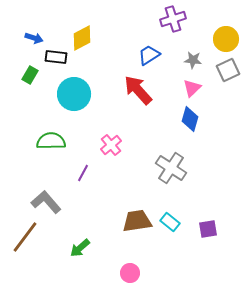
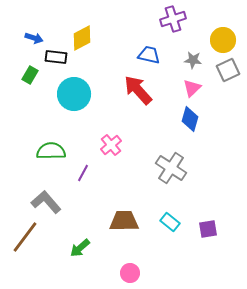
yellow circle: moved 3 px left, 1 px down
blue trapezoid: rotated 45 degrees clockwise
green semicircle: moved 10 px down
brown trapezoid: moved 13 px left; rotated 8 degrees clockwise
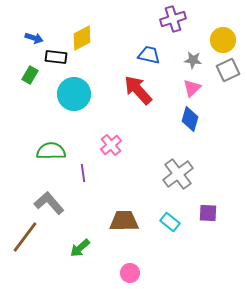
gray cross: moved 7 px right, 6 px down; rotated 20 degrees clockwise
purple line: rotated 36 degrees counterclockwise
gray L-shape: moved 3 px right, 1 px down
purple square: moved 16 px up; rotated 12 degrees clockwise
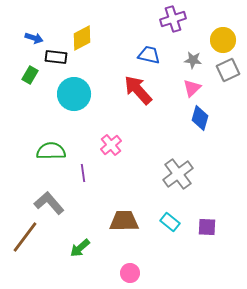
blue diamond: moved 10 px right, 1 px up
purple square: moved 1 px left, 14 px down
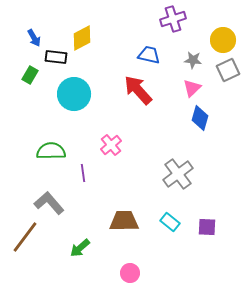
blue arrow: rotated 42 degrees clockwise
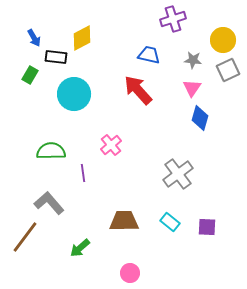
pink triangle: rotated 12 degrees counterclockwise
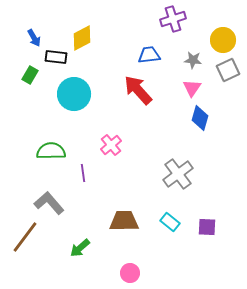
blue trapezoid: rotated 20 degrees counterclockwise
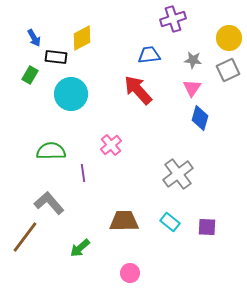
yellow circle: moved 6 px right, 2 px up
cyan circle: moved 3 px left
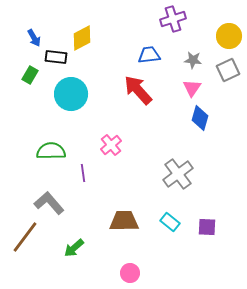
yellow circle: moved 2 px up
green arrow: moved 6 px left
